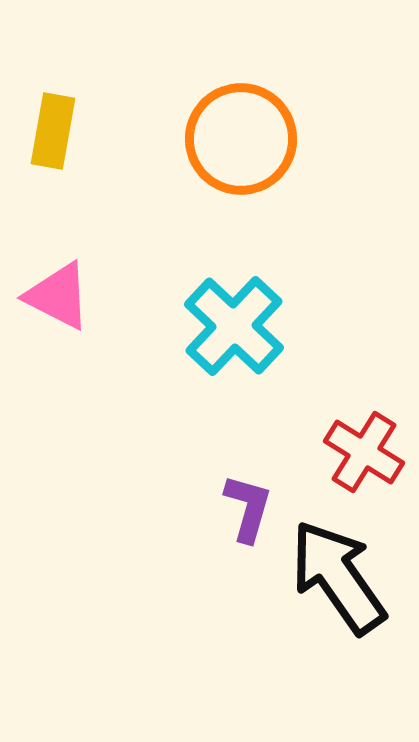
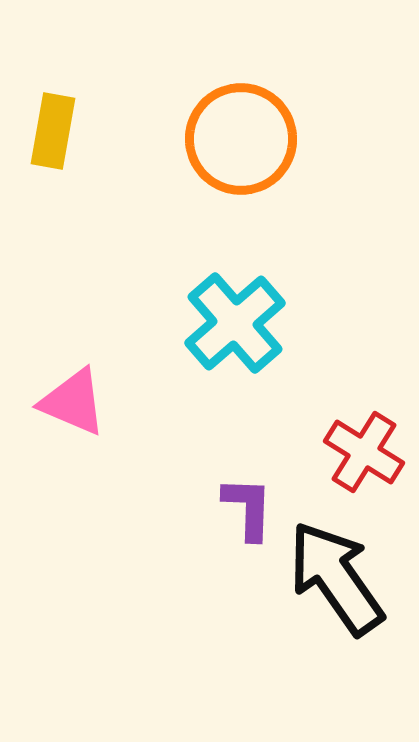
pink triangle: moved 15 px right, 106 px down; rotated 4 degrees counterclockwise
cyan cross: moved 1 px right, 3 px up; rotated 6 degrees clockwise
purple L-shape: rotated 14 degrees counterclockwise
black arrow: moved 2 px left, 1 px down
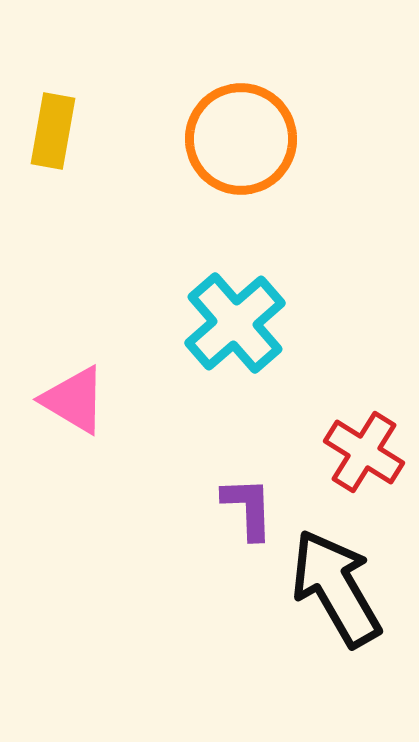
pink triangle: moved 1 px right, 2 px up; rotated 8 degrees clockwise
purple L-shape: rotated 4 degrees counterclockwise
black arrow: moved 10 px down; rotated 5 degrees clockwise
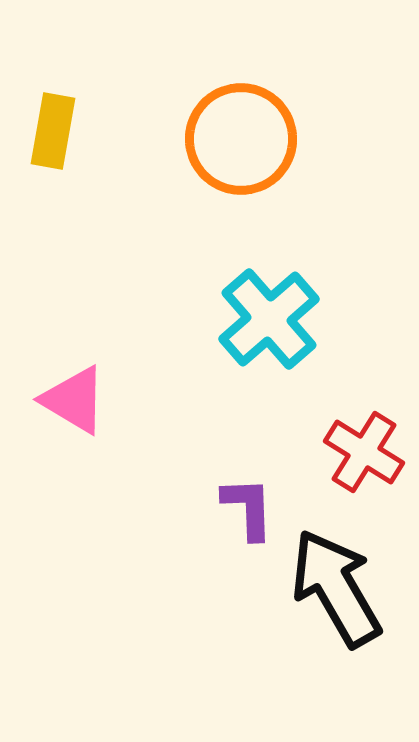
cyan cross: moved 34 px right, 4 px up
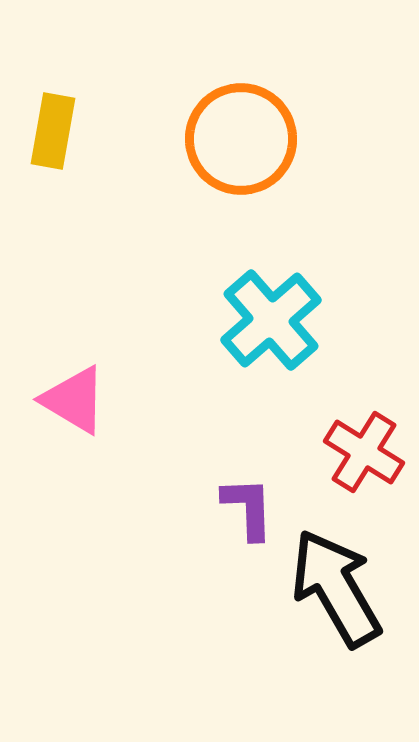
cyan cross: moved 2 px right, 1 px down
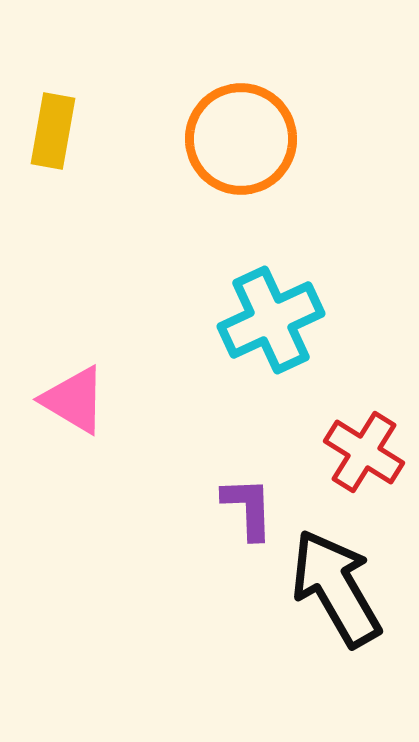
cyan cross: rotated 16 degrees clockwise
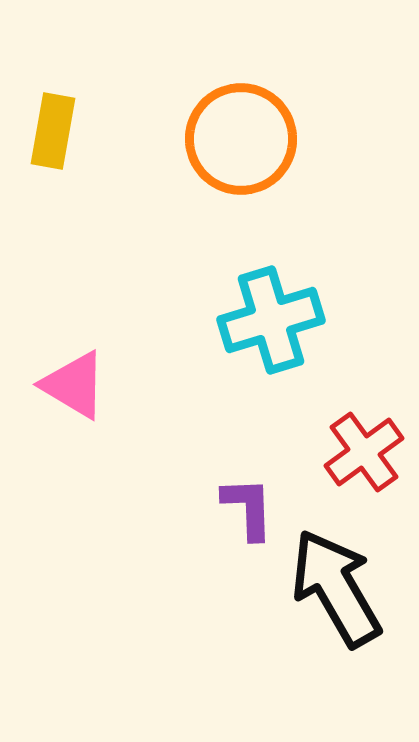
cyan cross: rotated 8 degrees clockwise
pink triangle: moved 15 px up
red cross: rotated 22 degrees clockwise
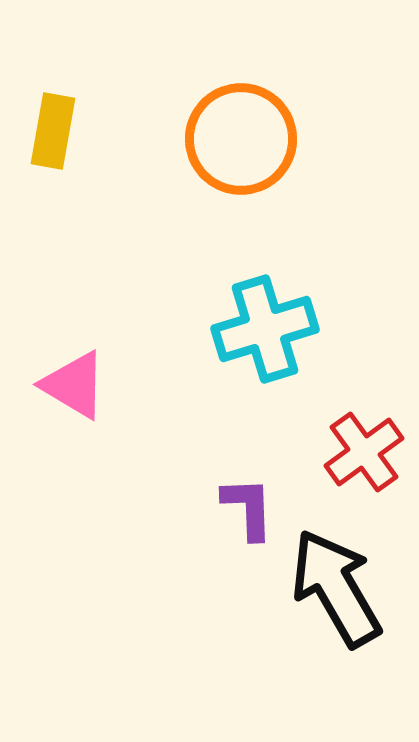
cyan cross: moved 6 px left, 9 px down
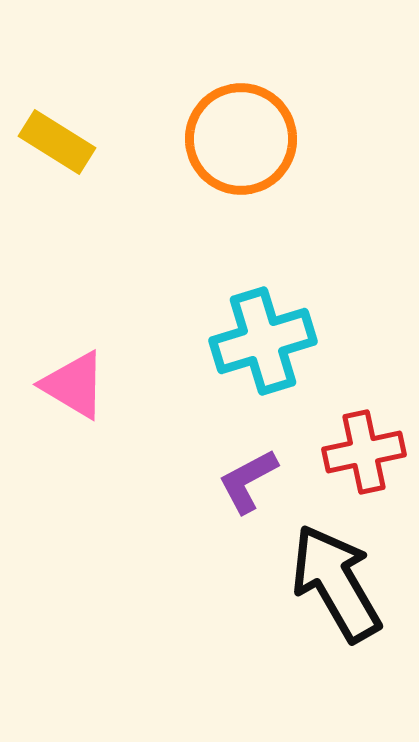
yellow rectangle: moved 4 px right, 11 px down; rotated 68 degrees counterclockwise
cyan cross: moved 2 px left, 12 px down
red cross: rotated 24 degrees clockwise
purple L-shape: moved 27 px up; rotated 116 degrees counterclockwise
black arrow: moved 5 px up
